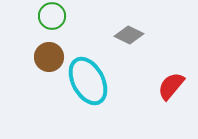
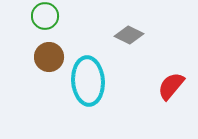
green circle: moved 7 px left
cyan ellipse: rotated 24 degrees clockwise
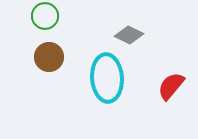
cyan ellipse: moved 19 px right, 3 px up
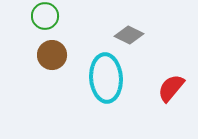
brown circle: moved 3 px right, 2 px up
cyan ellipse: moved 1 px left
red semicircle: moved 2 px down
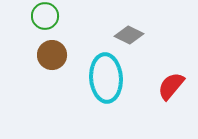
red semicircle: moved 2 px up
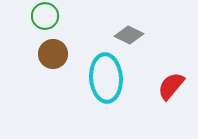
brown circle: moved 1 px right, 1 px up
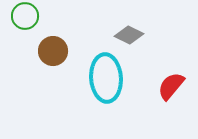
green circle: moved 20 px left
brown circle: moved 3 px up
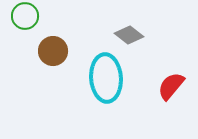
gray diamond: rotated 12 degrees clockwise
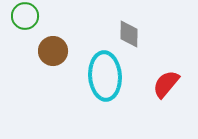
gray diamond: moved 1 px up; rotated 52 degrees clockwise
cyan ellipse: moved 1 px left, 2 px up
red semicircle: moved 5 px left, 2 px up
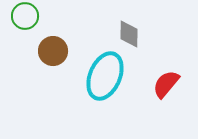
cyan ellipse: rotated 27 degrees clockwise
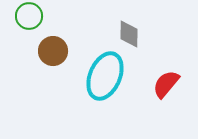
green circle: moved 4 px right
